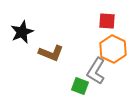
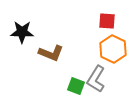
black star: rotated 25 degrees clockwise
gray L-shape: moved 8 px down
green square: moved 4 px left
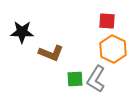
green square: moved 1 px left, 7 px up; rotated 24 degrees counterclockwise
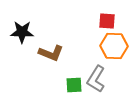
orange hexagon: moved 1 px right, 3 px up; rotated 24 degrees counterclockwise
green square: moved 1 px left, 6 px down
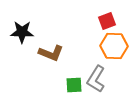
red square: rotated 24 degrees counterclockwise
